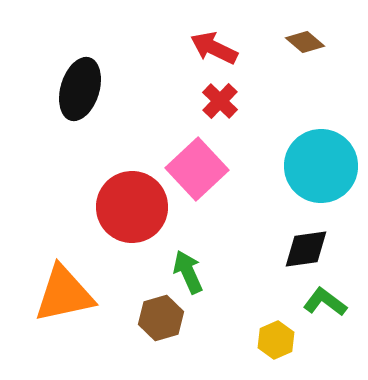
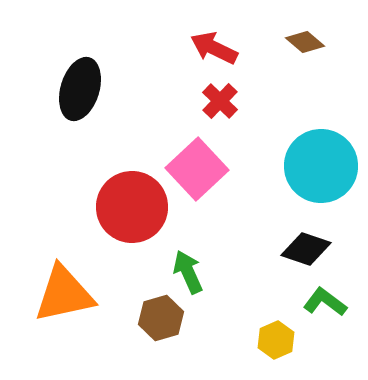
black diamond: rotated 27 degrees clockwise
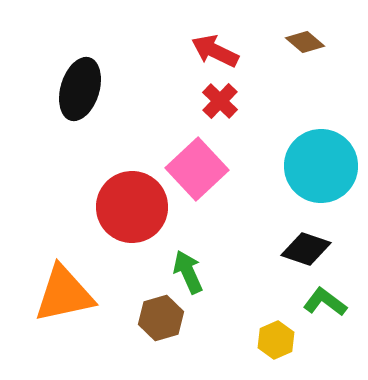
red arrow: moved 1 px right, 3 px down
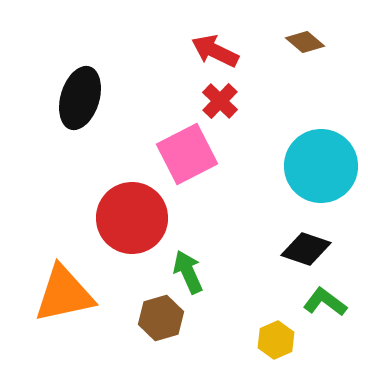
black ellipse: moved 9 px down
pink square: moved 10 px left, 15 px up; rotated 16 degrees clockwise
red circle: moved 11 px down
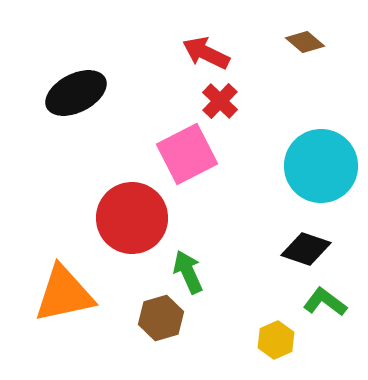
red arrow: moved 9 px left, 2 px down
black ellipse: moved 4 px left, 5 px up; rotated 46 degrees clockwise
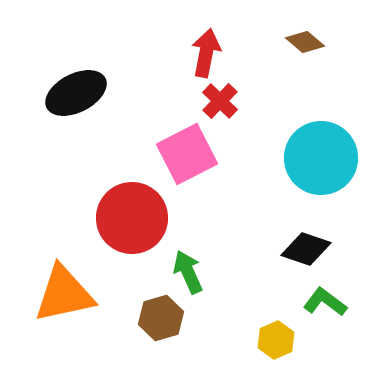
red arrow: rotated 75 degrees clockwise
cyan circle: moved 8 px up
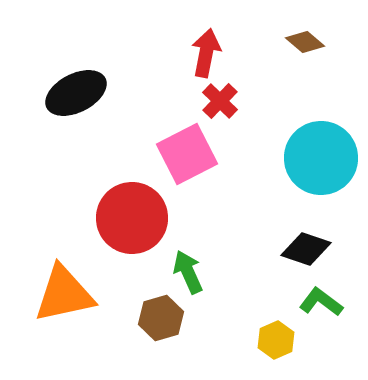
green L-shape: moved 4 px left
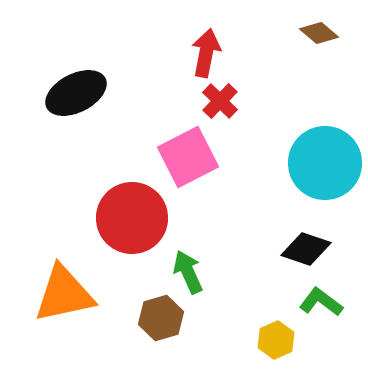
brown diamond: moved 14 px right, 9 px up
pink square: moved 1 px right, 3 px down
cyan circle: moved 4 px right, 5 px down
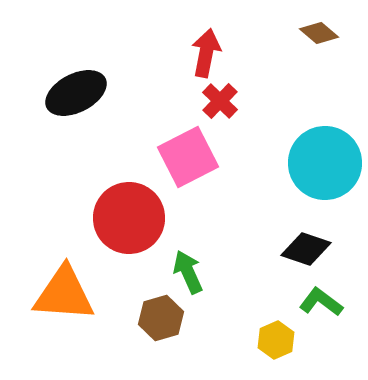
red circle: moved 3 px left
orange triangle: rotated 16 degrees clockwise
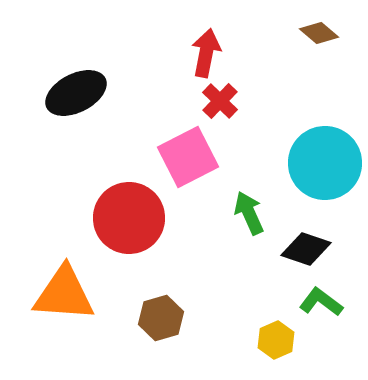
green arrow: moved 61 px right, 59 px up
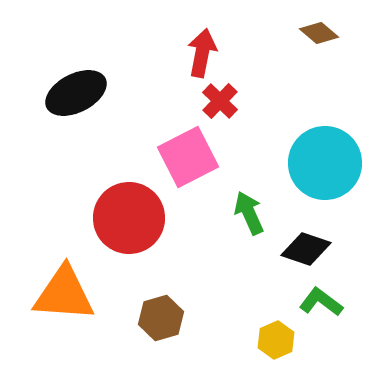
red arrow: moved 4 px left
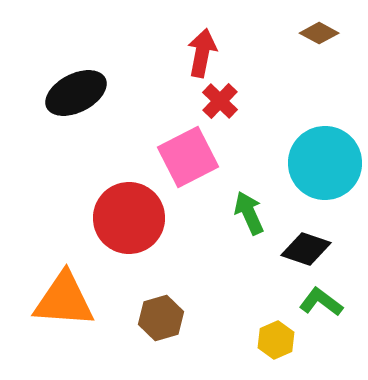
brown diamond: rotated 12 degrees counterclockwise
orange triangle: moved 6 px down
